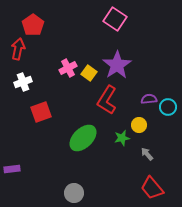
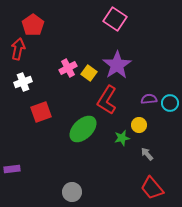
cyan circle: moved 2 px right, 4 px up
green ellipse: moved 9 px up
gray circle: moved 2 px left, 1 px up
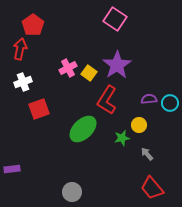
red arrow: moved 2 px right
red square: moved 2 px left, 3 px up
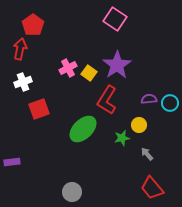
purple rectangle: moved 7 px up
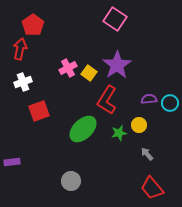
red square: moved 2 px down
green star: moved 3 px left, 5 px up
gray circle: moved 1 px left, 11 px up
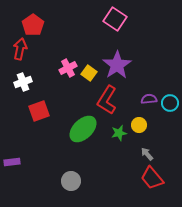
red trapezoid: moved 10 px up
